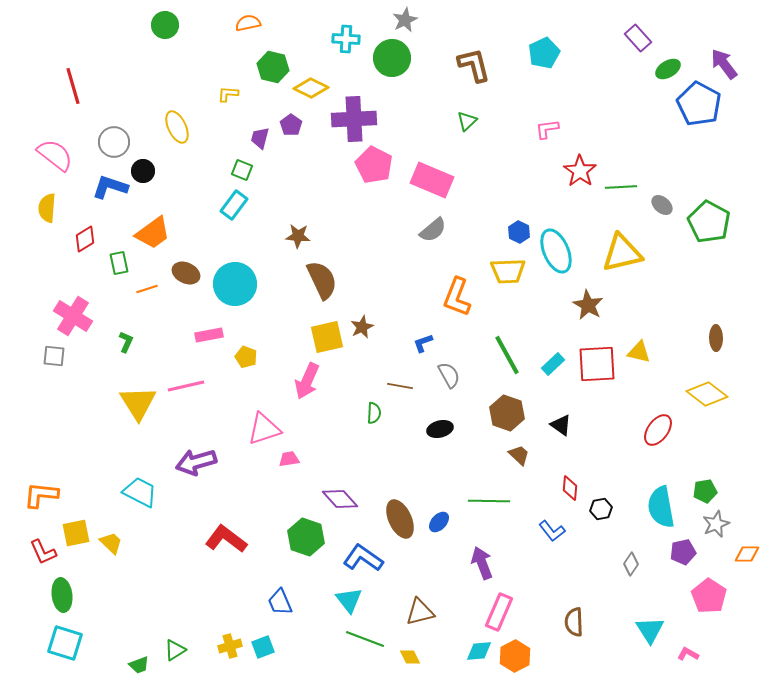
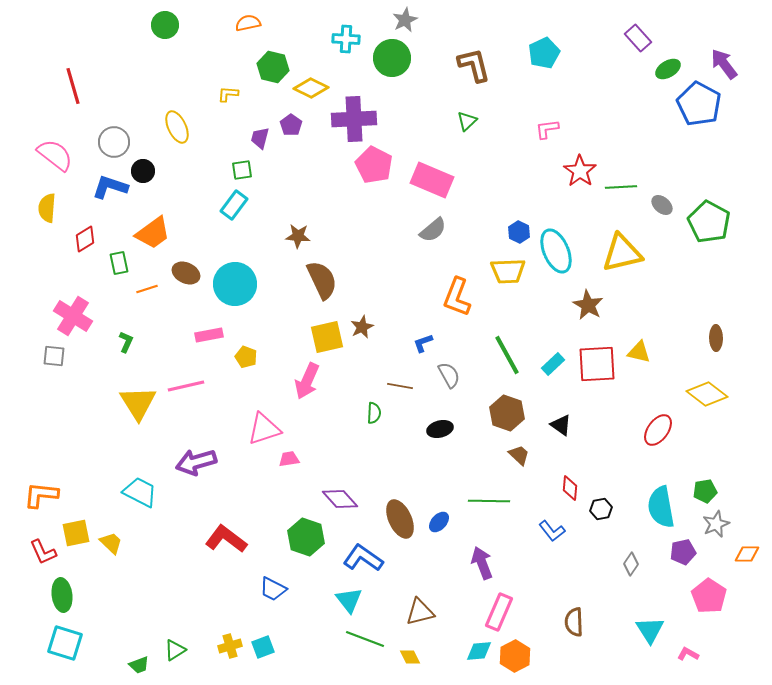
green square at (242, 170): rotated 30 degrees counterclockwise
blue trapezoid at (280, 602): moved 7 px left, 13 px up; rotated 40 degrees counterclockwise
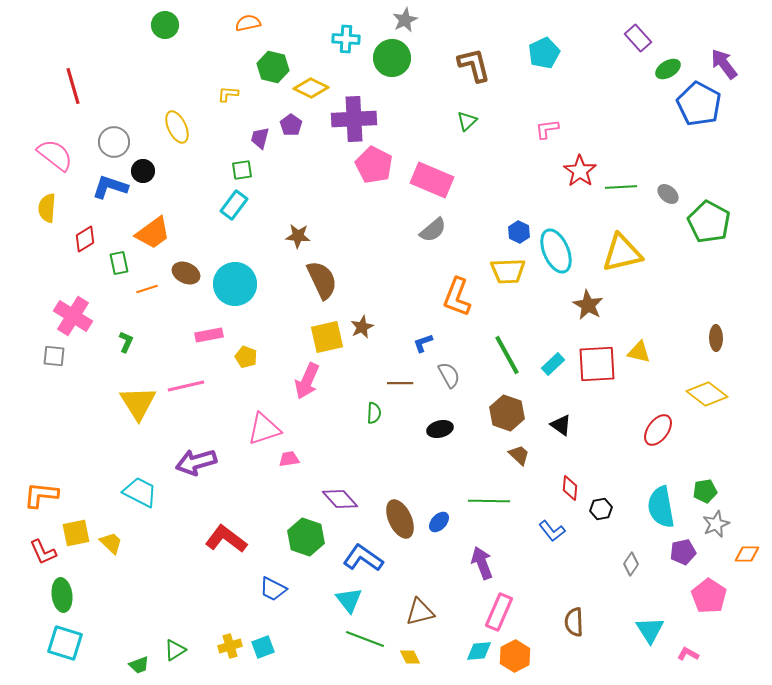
gray ellipse at (662, 205): moved 6 px right, 11 px up
brown line at (400, 386): moved 3 px up; rotated 10 degrees counterclockwise
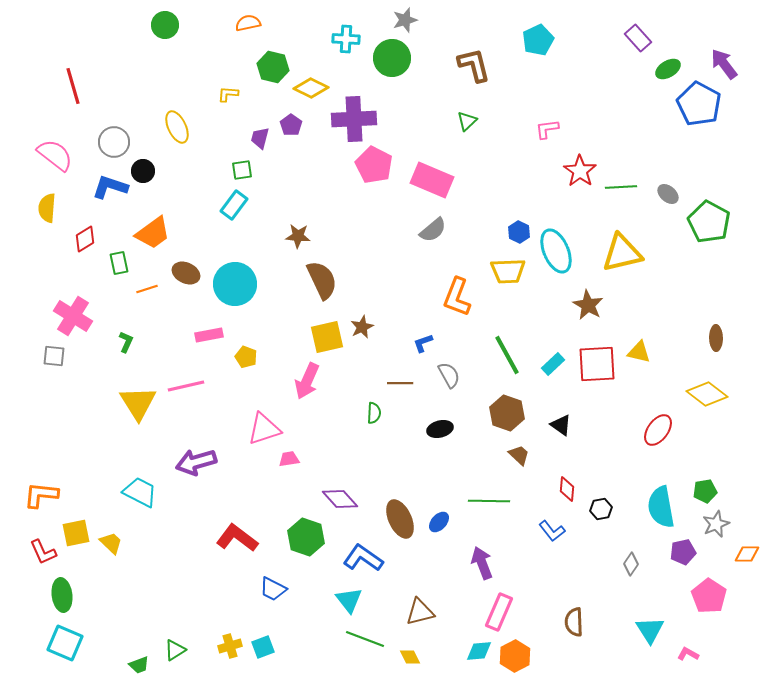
gray star at (405, 20): rotated 10 degrees clockwise
cyan pentagon at (544, 53): moved 6 px left, 13 px up
red diamond at (570, 488): moved 3 px left, 1 px down
red L-shape at (226, 539): moved 11 px right, 1 px up
cyan square at (65, 643): rotated 6 degrees clockwise
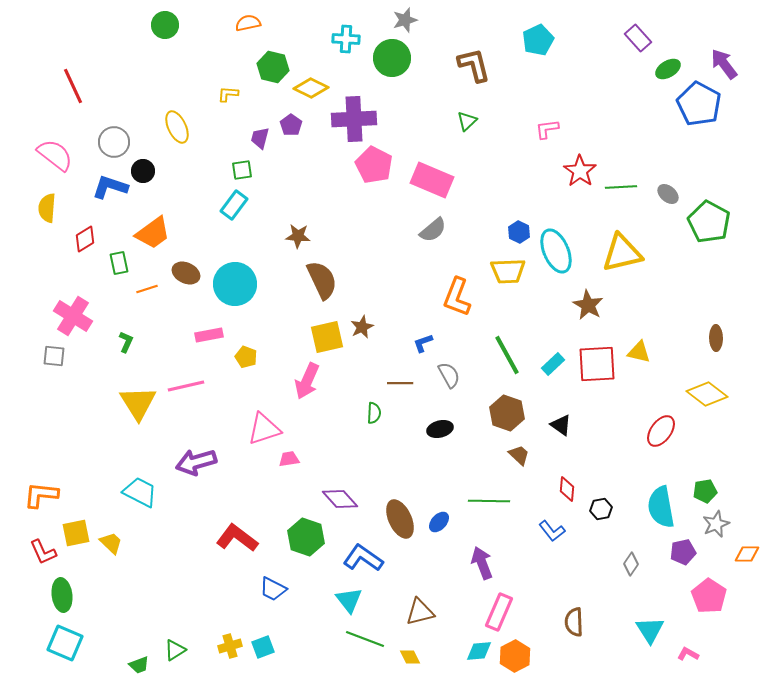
red line at (73, 86): rotated 9 degrees counterclockwise
red ellipse at (658, 430): moved 3 px right, 1 px down
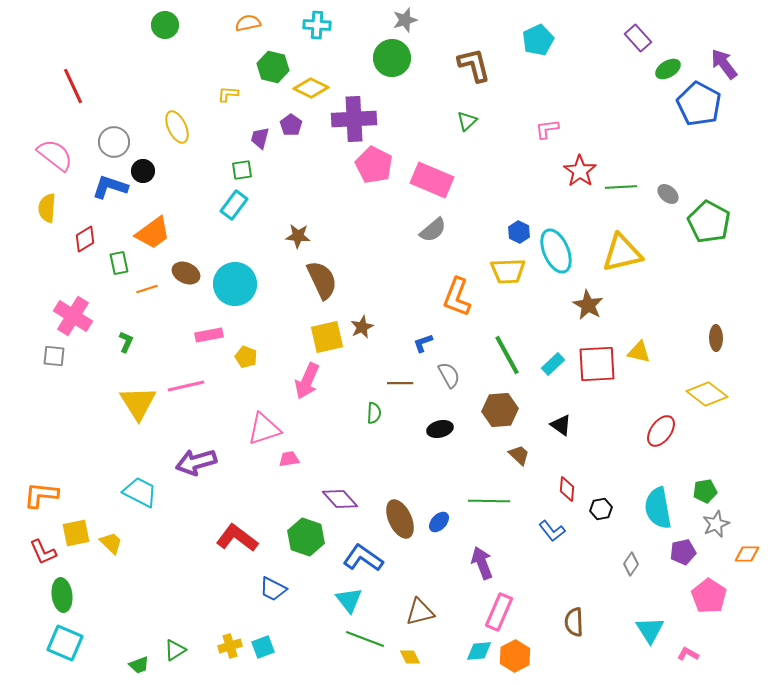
cyan cross at (346, 39): moved 29 px left, 14 px up
brown hexagon at (507, 413): moved 7 px left, 3 px up; rotated 24 degrees counterclockwise
cyan semicircle at (661, 507): moved 3 px left, 1 px down
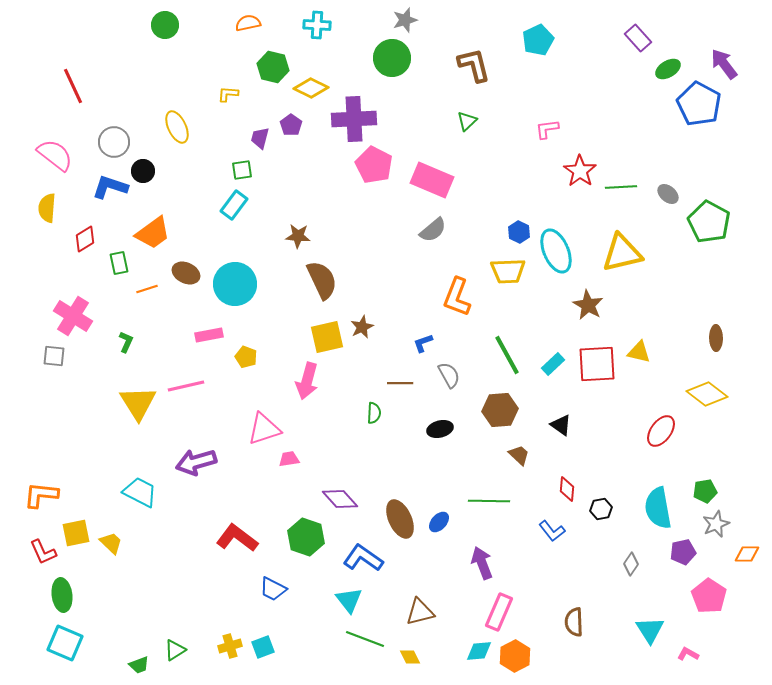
pink arrow at (307, 381): rotated 9 degrees counterclockwise
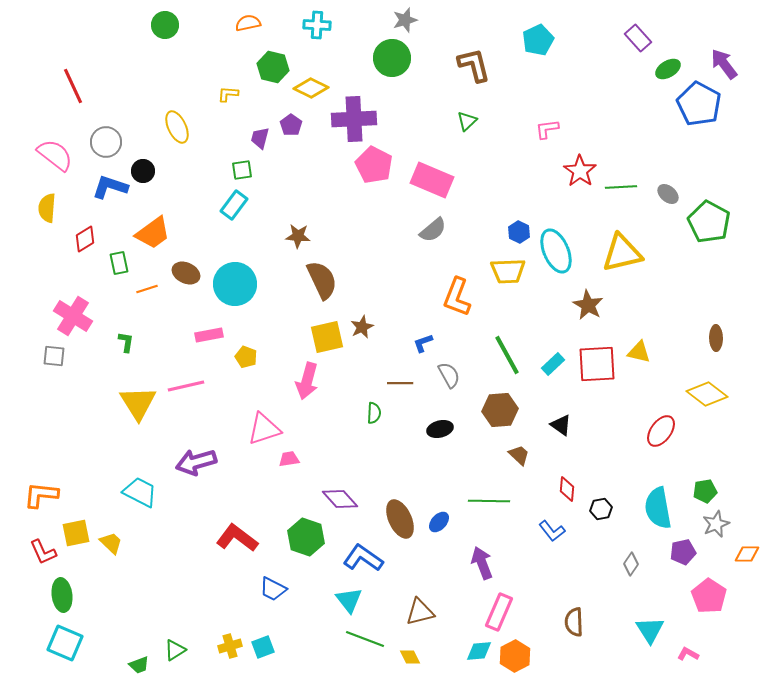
gray circle at (114, 142): moved 8 px left
green L-shape at (126, 342): rotated 15 degrees counterclockwise
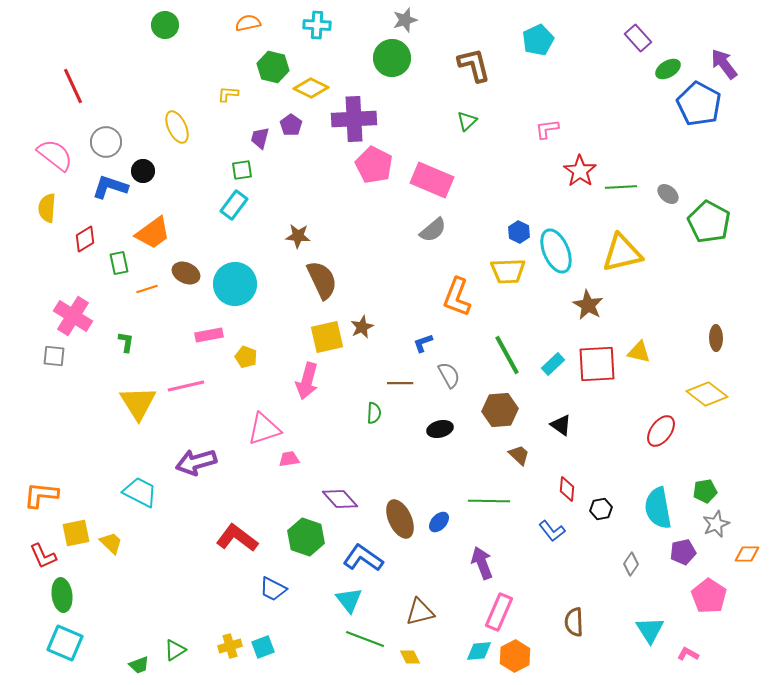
red L-shape at (43, 552): moved 4 px down
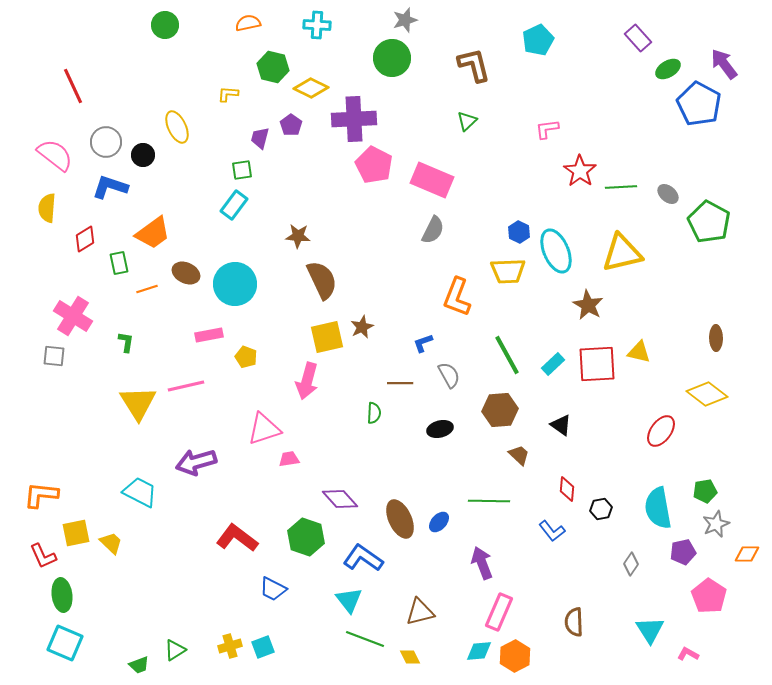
black circle at (143, 171): moved 16 px up
gray semicircle at (433, 230): rotated 24 degrees counterclockwise
